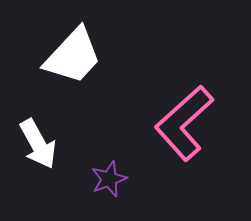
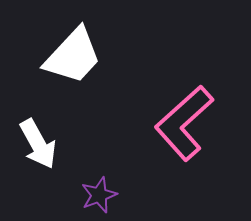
purple star: moved 10 px left, 16 px down
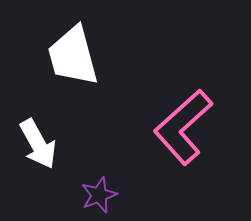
white trapezoid: rotated 122 degrees clockwise
pink L-shape: moved 1 px left, 4 px down
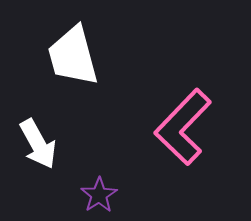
pink L-shape: rotated 4 degrees counterclockwise
purple star: rotated 12 degrees counterclockwise
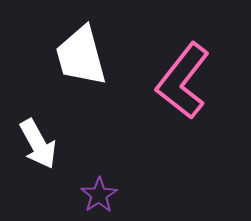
white trapezoid: moved 8 px right
pink L-shape: moved 46 px up; rotated 6 degrees counterclockwise
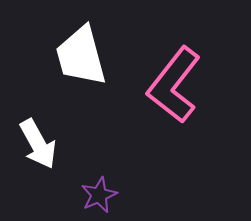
pink L-shape: moved 9 px left, 4 px down
purple star: rotated 9 degrees clockwise
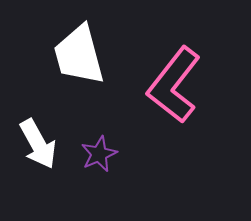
white trapezoid: moved 2 px left, 1 px up
purple star: moved 41 px up
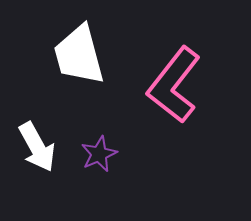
white arrow: moved 1 px left, 3 px down
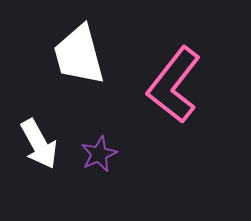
white arrow: moved 2 px right, 3 px up
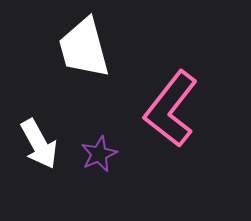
white trapezoid: moved 5 px right, 7 px up
pink L-shape: moved 3 px left, 24 px down
